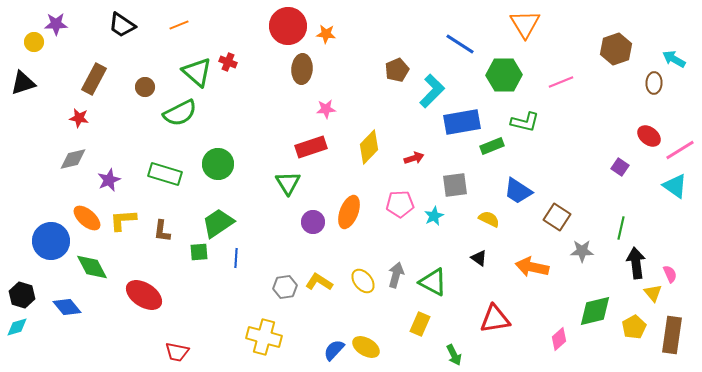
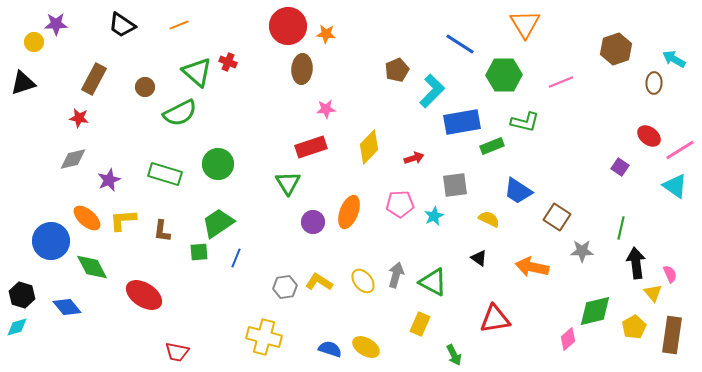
blue line at (236, 258): rotated 18 degrees clockwise
pink diamond at (559, 339): moved 9 px right
blue semicircle at (334, 350): moved 4 px left, 1 px up; rotated 65 degrees clockwise
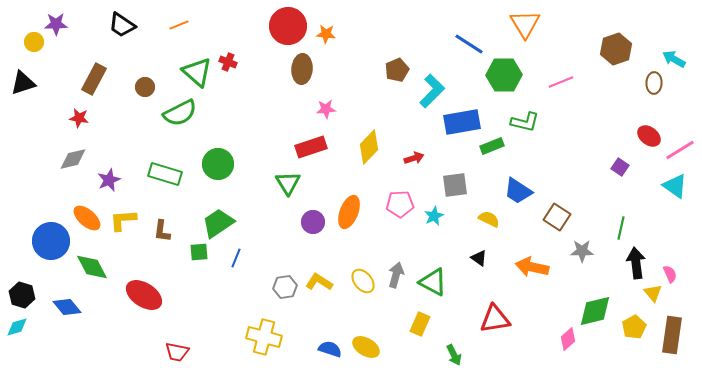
blue line at (460, 44): moved 9 px right
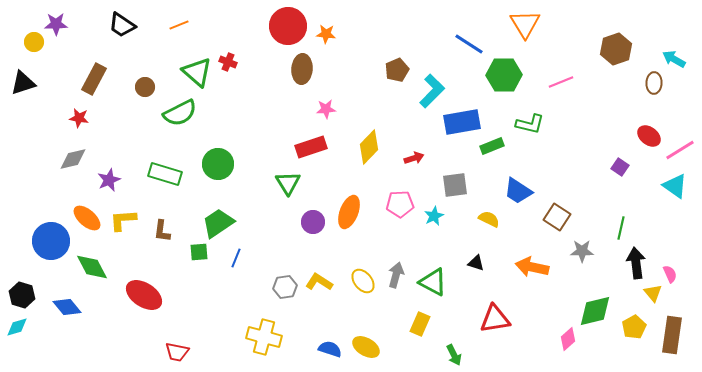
green L-shape at (525, 122): moved 5 px right, 2 px down
black triangle at (479, 258): moved 3 px left, 5 px down; rotated 18 degrees counterclockwise
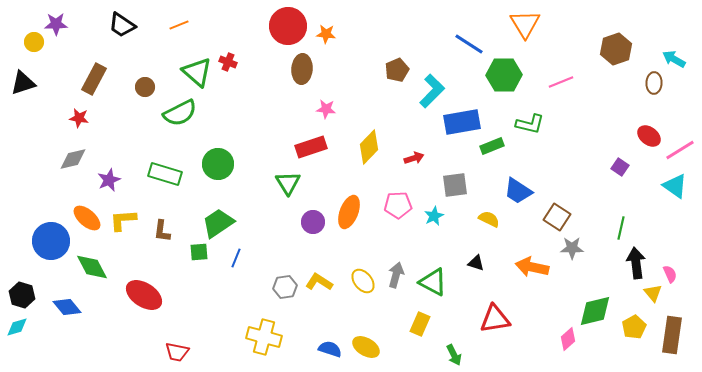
pink star at (326, 109): rotated 12 degrees clockwise
pink pentagon at (400, 204): moved 2 px left, 1 px down
gray star at (582, 251): moved 10 px left, 3 px up
